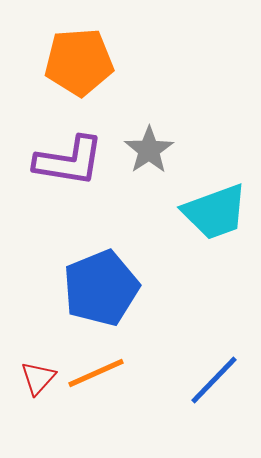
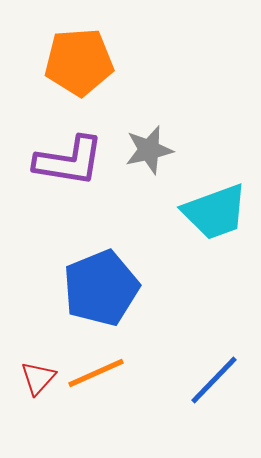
gray star: rotated 21 degrees clockwise
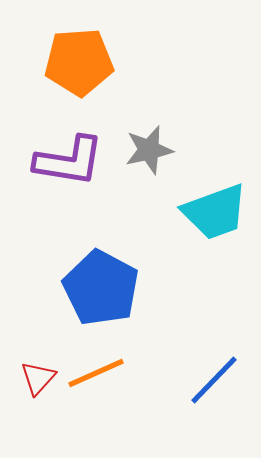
blue pentagon: rotated 22 degrees counterclockwise
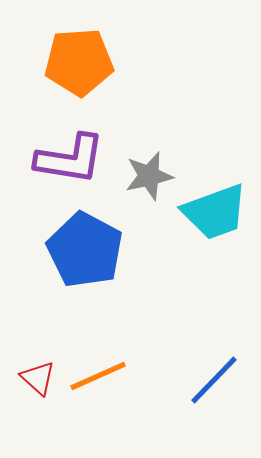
gray star: moved 26 px down
purple L-shape: moved 1 px right, 2 px up
blue pentagon: moved 16 px left, 38 px up
orange line: moved 2 px right, 3 px down
red triangle: rotated 30 degrees counterclockwise
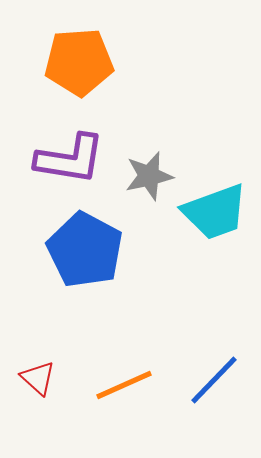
orange line: moved 26 px right, 9 px down
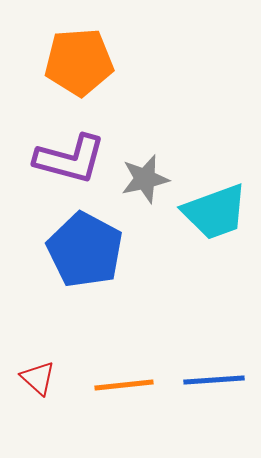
purple L-shape: rotated 6 degrees clockwise
gray star: moved 4 px left, 3 px down
blue line: rotated 42 degrees clockwise
orange line: rotated 18 degrees clockwise
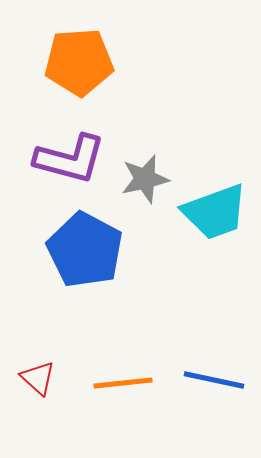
blue line: rotated 16 degrees clockwise
orange line: moved 1 px left, 2 px up
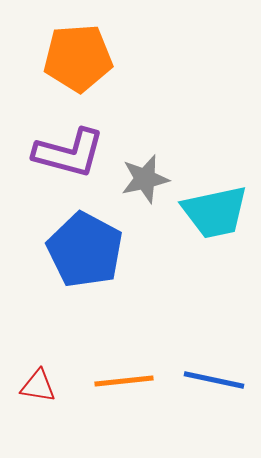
orange pentagon: moved 1 px left, 4 px up
purple L-shape: moved 1 px left, 6 px up
cyan trapezoid: rotated 8 degrees clockwise
red triangle: moved 8 px down; rotated 33 degrees counterclockwise
orange line: moved 1 px right, 2 px up
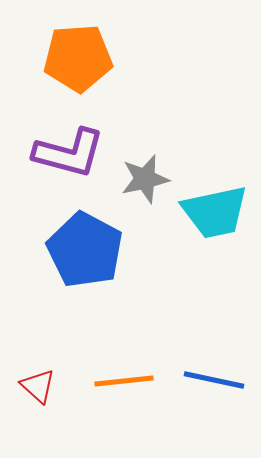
red triangle: rotated 33 degrees clockwise
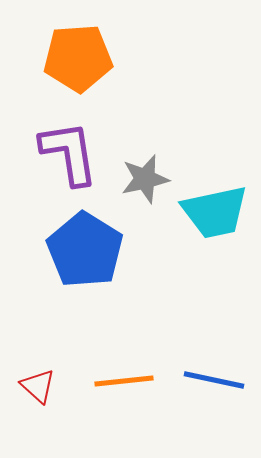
purple L-shape: rotated 114 degrees counterclockwise
blue pentagon: rotated 4 degrees clockwise
